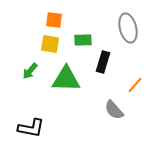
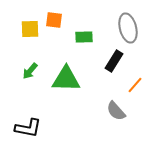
green rectangle: moved 1 px right, 3 px up
yellow square: moved 20 px left, 15 px up; rotated 12 degrees counterclockwise
black rectangle: moved 11 px right, 1 px up; rotated 15 degrees clockwise
gray semicircle: moved 2 px right, 1 px down
black L-shape: moved 3 px left
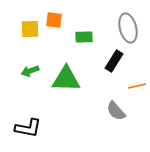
green arrow: rotated 30 degrees clockwise
orange line: moved 2 px right, 1 px down; rotated 36 degrees clockwise
